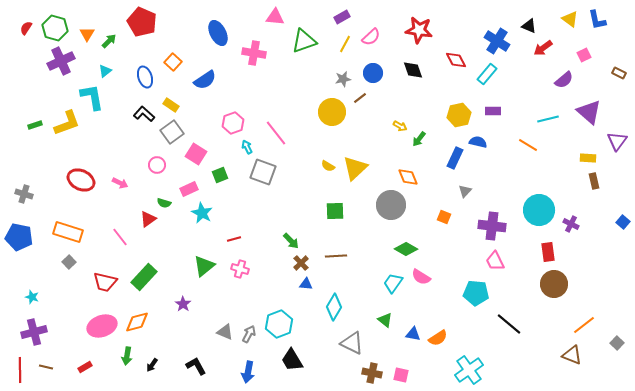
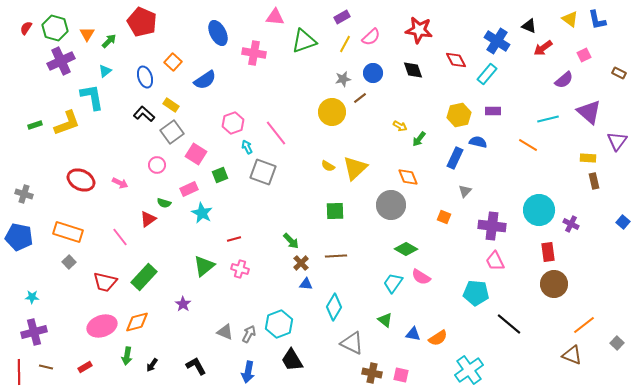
cyan star at (32, 297): rotated 16 degrees counterclockwise
red line at (20, 370): moved 1 px left, 2 px down
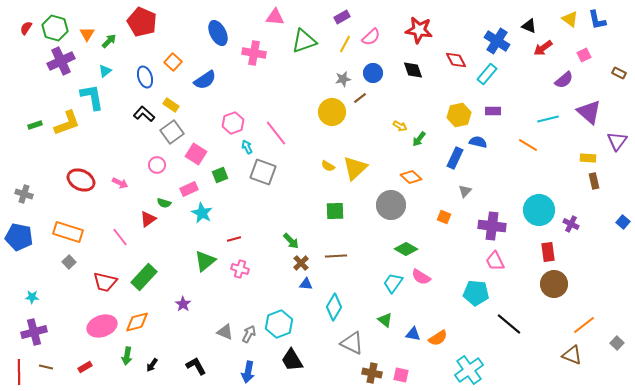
orange diamond at (408, 177): moved 3 px right; rotated 25 degrees counterclockwise
green triangle at (204, 266): moved 1 px right, 5 px up
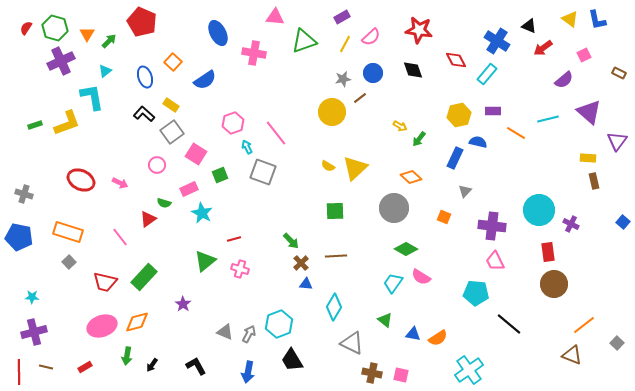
orange line at (528, 145): moved 12 px left, 12 px up
gray circle at (391, 205): moved 3 px right, 3 px down
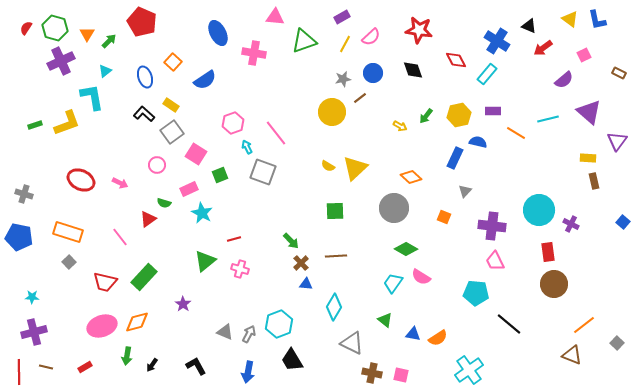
green arrow at (419, 139): moved 7 px right, 23 px up
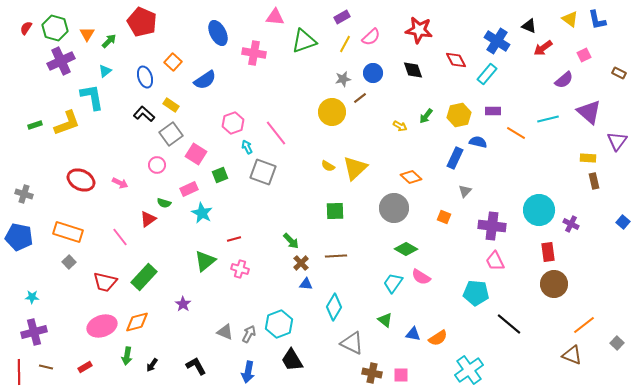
gray square at (172, 132): moved 1 px left, 2 px down
pink square at (401, 375): rotated 14 degrees counterclockwise
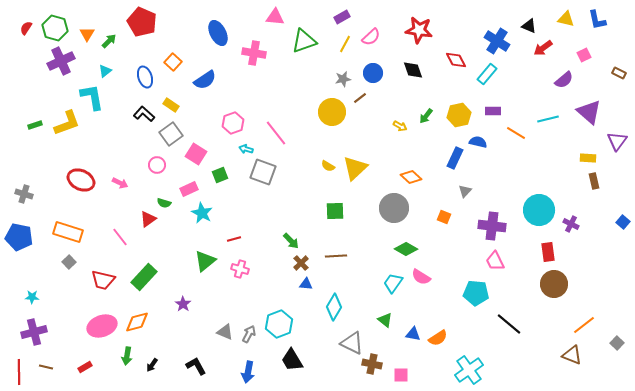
yellow triangle at (570, 19): moved 4 px left; rotated 24 degrees counterclockwise
cyan arrow at (247, 147): moved 1 px left, 2 px down; rotated 48 degrees counterclockwise
red trapezoid at (105, 282): moved 2 px left, 2 px up
brown cross at (372, 373): moved 9 px up
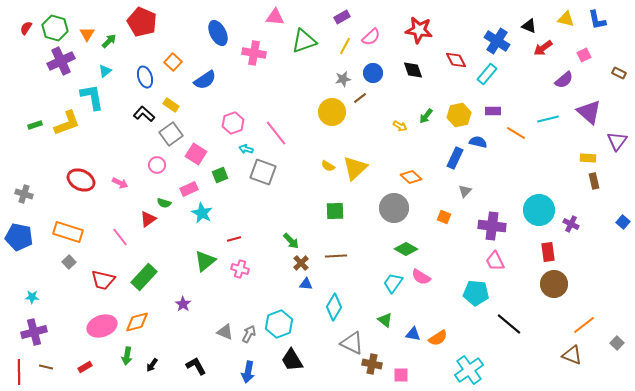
yellow line at (345, 44): moved 2 px down
